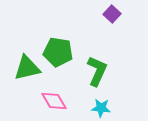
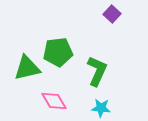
green pentagon: rotated 16 degrees counterclockwise
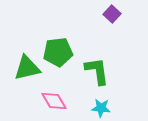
green L-shape: rotated 32 degrees counterclockwise
